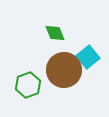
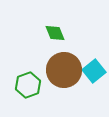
cyan square: moved 6 px right, 14 px down
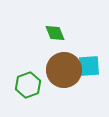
cyan square: moved 5 px left, 5 px up; rotated 35 degrees clockwise
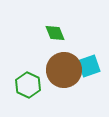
cyan square: rotated 15 degrees counterclockwise
green hexagon: rotated 15 degrees counterclockwise
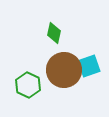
green diamond: moved 1 px left; rotated 35 degrees clockwise
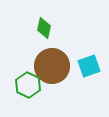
green diamond: moved 10 px left, 5 px up
brown circle: moved 12 px left, 4 px up
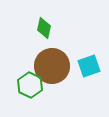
green hexagon: moved 2 px right
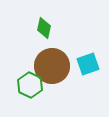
cyan square: moved 1 px left, 2 px up
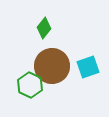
green diamond: rotated 25 degrees clockwise
cyan square: moved 3 px down
